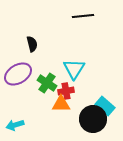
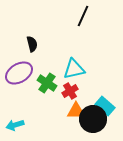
black line: rotated 60 degrees counterclockwise
cyan triangle: rotated 45 degrees clockwise
purple ellipse: moved 1 px right, 1 px up
red cross: moved 4 px right; rotated 21 degrees counterclockwise
orange triangle: moved 15 px right, 7 px down
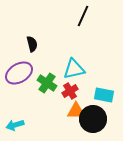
cyan rectangle: moved 1 px left, 11 px up; rotated 30 degrees counterclockwise
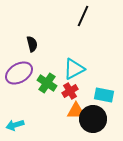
cyan triangle: rotated 15 degrees counterclockwise
